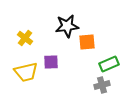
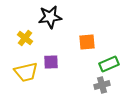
black star: moved 17 px left, 9 px up
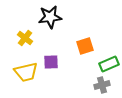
orange square: moved 2 px left, 4 px down; rotated 12 degrees counterclockwise
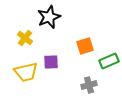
black star: moved 1 px left; rotated 15 degrees counterclockwise
green rectangle: moved 3 px up
gray cross: moved 13 px left
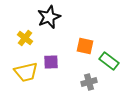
orange square: rotated 30 degrees clockwise
green rectangle: rotated 60 degrees clockwise
gray cross: moved 3 px up
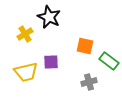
black star: rotated 25 degrees counterclockwise
yellow cross: moved 4 px up; rotated 21 degrees clockwise
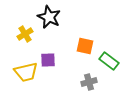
purple square: moved 3 px left, 2 px up
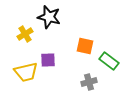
black star: rotated 10 degrees counterclockwise
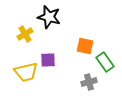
green rectangle: moved 4 px left, 1 px down; rotated 18 degrees clockwise
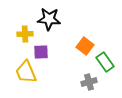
black star: moved 2 px down; rotated 10 degrees counterclockwise
yellow cross: rotated 28 degrees clockwise
orange square: rotated 24 degrees clockwise
purple square: moved 7 px left, 8 px up
yellow trapezoid: rotated 80 degrees clockwise
